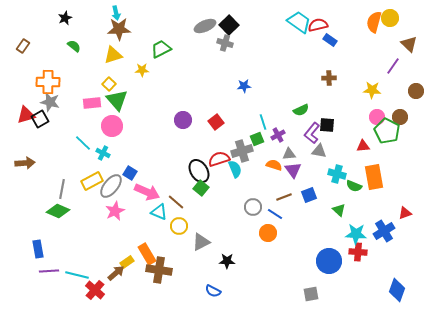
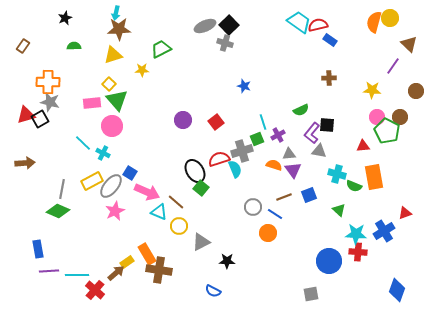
cyan arrow at (116, 13): rotated 24 degrees clockwise
green semicircle at (74, 46): rotated 40 degrees counterclockwise
blue star at (244, 86): rotated 24 degrees clockwise
black ellipse at (199, 171): moved 4 px left
cyan line at (77, 275): rotated 15 degrees counterclockwise
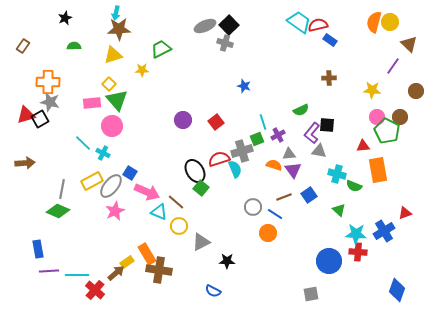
yellow circle at (390, 18): moved 4 px down
orange rectangle at (374, 177): moved 4 px right, 7 px up
blue square at (309, 195): rotated 14 degrees counterclockwise
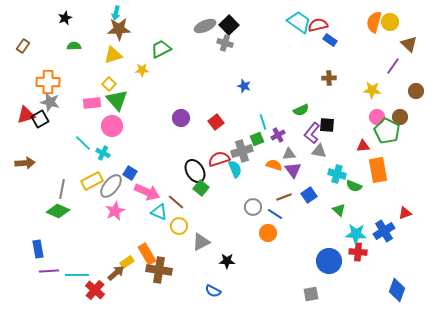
purple circle at (183, 120): moved 2 px left, 2 px up
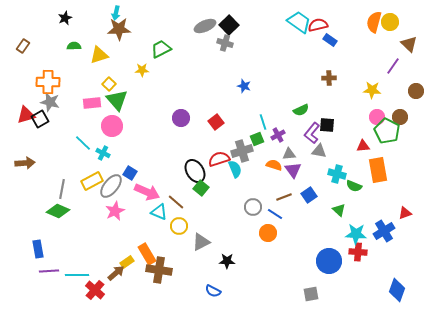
yellow triangle at (113, 55): moved 14 px left
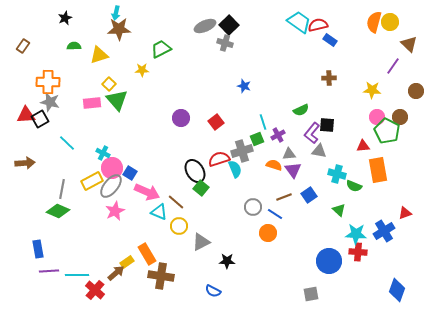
red triangle at (26, 115): rotated 12 degrees clockwise
pink circle at (112, 126): moved 42 px down
cyan line at (83, 143): moved 16 px left
brown cross at (159, 270): moved 2 px right, 6 px down
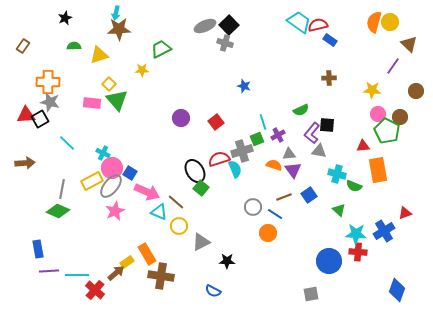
pink rectangle at (92, 103): rotated 12 degrees clockwise
pink circle at (377, 117): moved 1 px right, 3 px up
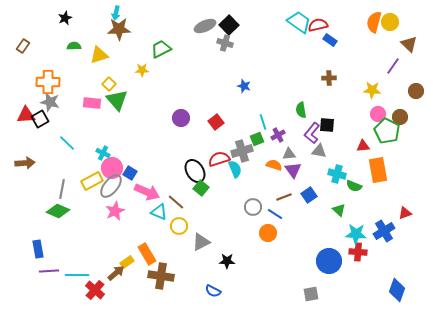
green semicircle at (301, 110): rotated 105 degrees clockwise
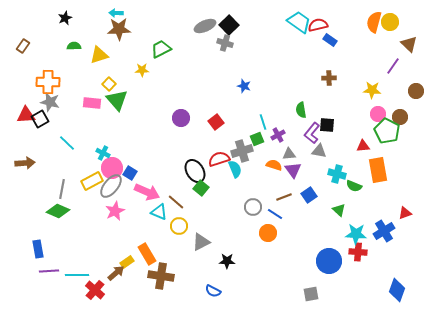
cyan arrow at (116, 13): rotated 80 degrees clockwise
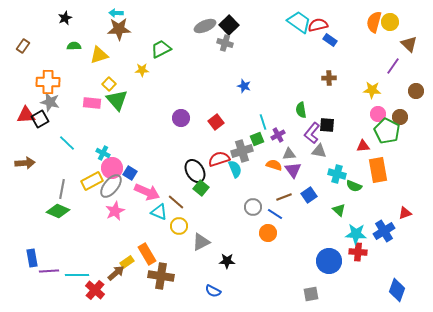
blue rectangle at (38, 249): moved 6 px left, 9 px down
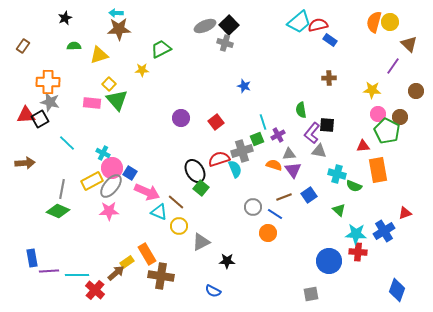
cyan trapezoid at (299, 22): rotated 105 degrees clockwise
pink star at (115, 211): moved 6 px left; rotated 24 degrees clockwise
